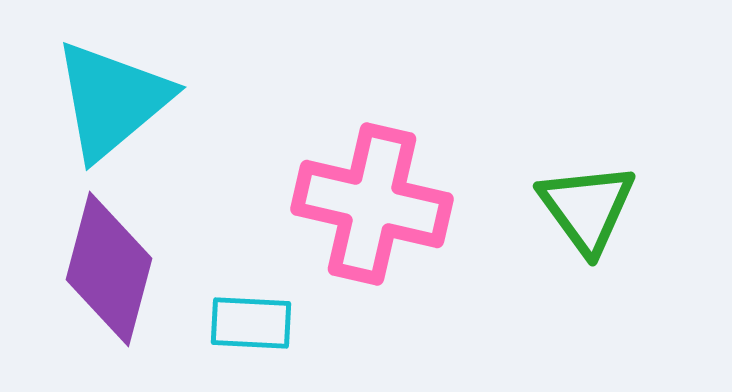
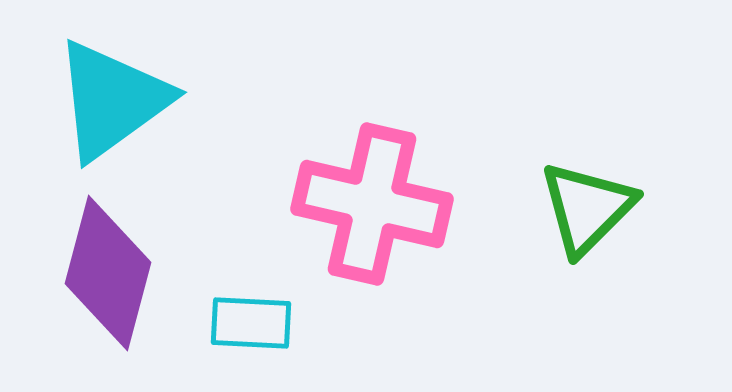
cyan triangle: rotated 4 degrees clockwise
green triangle: rotated 21 degrees clockwise
purple diamond: moved 1 px left, 4 px down
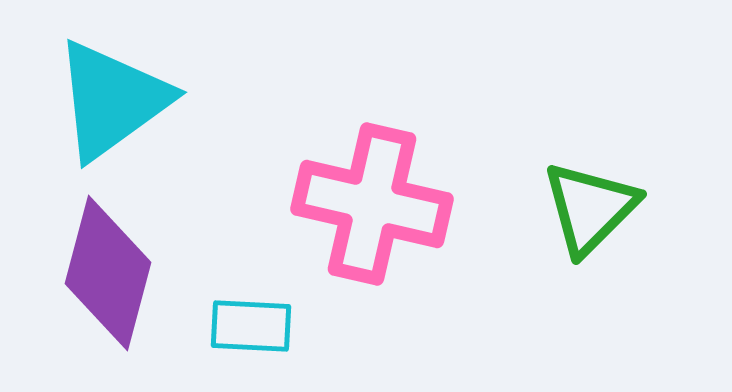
green triangle: moved 3 px right
cyan rectangle: moved 3 px down
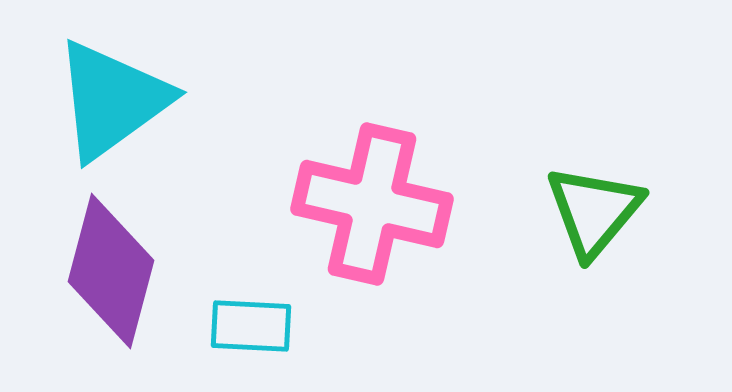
green triangle: moved 4 px right, 3 px down; rotated 5 degrees counterclockwise
purple diamond: moved 3 px right, 2 px up
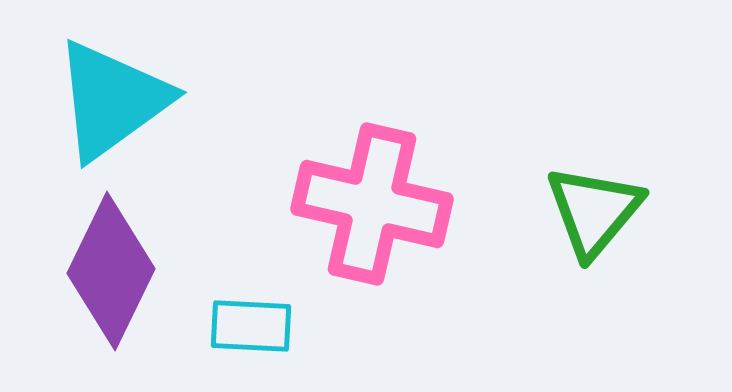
purple diamond: rotated 11 degrees clockwise
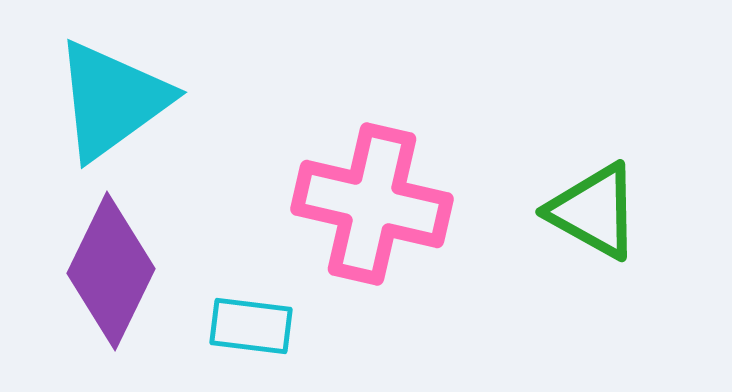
green triangle: rotated 41 degrees counterclockwise
cyan rectangle: rotated 4 degrees clockwise
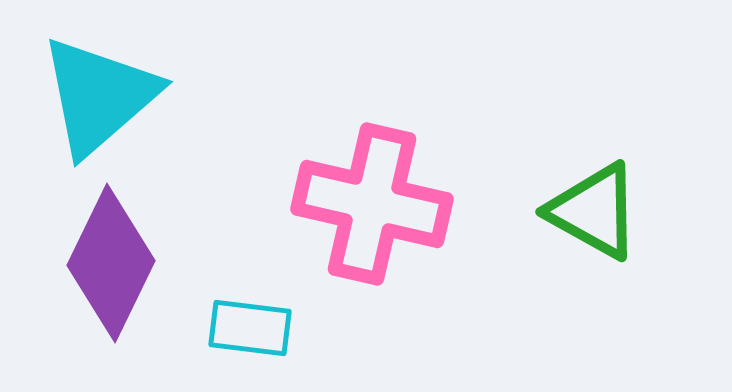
cyan triangle: moved 13 px left, 4 px up; rotated 5 degrees counterclockwise
purple diamond: moved 8 px up
cyan rectangle: moved 1 px left, 2 px down
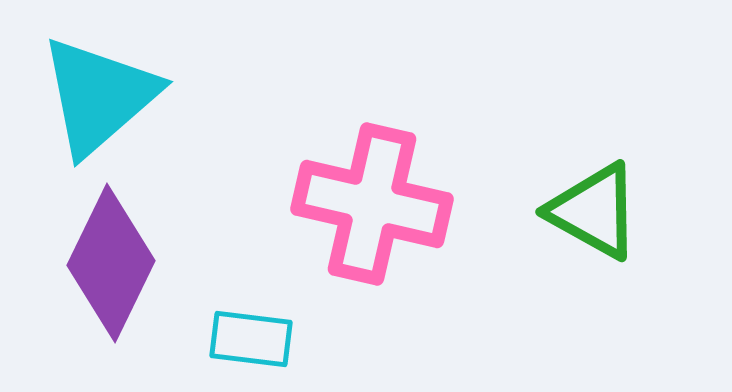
cyan rectangle: moved 1 px right, 11 px down
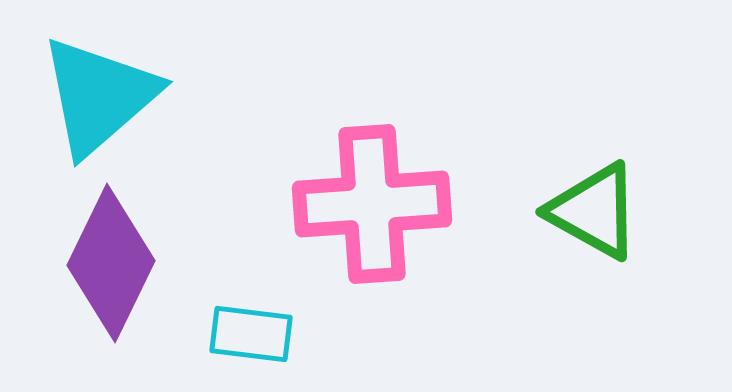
pink cross: rotated 17 degrees counterclockwise
cyan rectangle: moved 5 px up
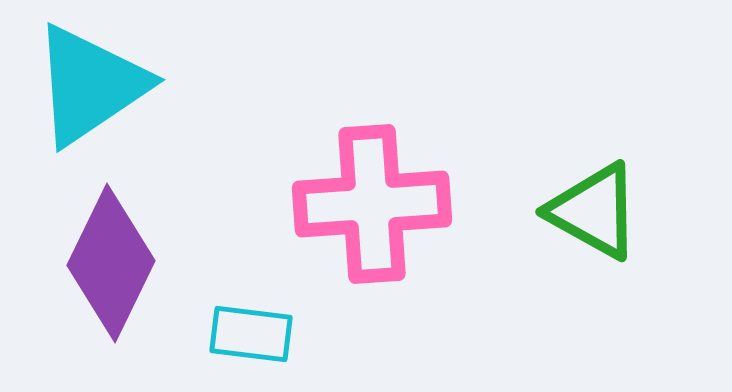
cyan triangle: moved 9 px left, 11 px up; rotated 7 degrees clockwise
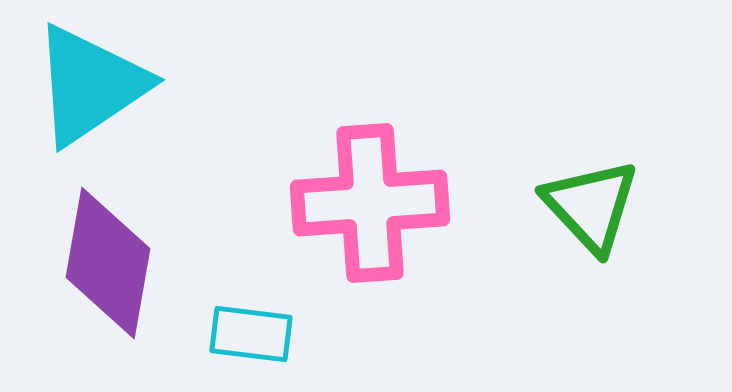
pink cross: moved 2 px left, 1 px up
green triangle: moved 3 px left, 5 px up; rotated 18 degrees clockwise
purple diamond: moved 3 px left; rotated 16 degrees counterclockwise
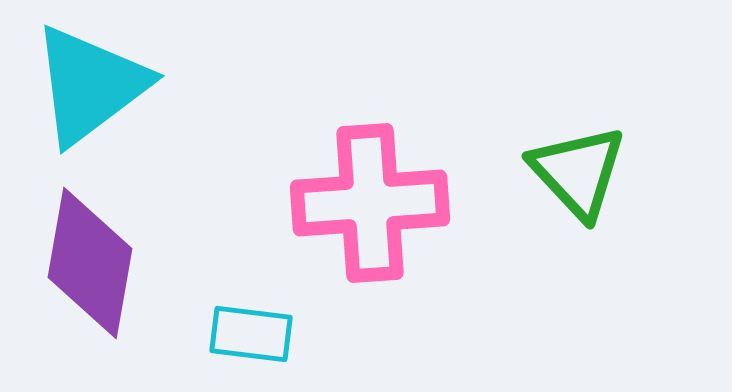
cyan triangle: rotated 3 degrees counterclockwise
green triangle: moved 13 px left, 34 px up
purple diamond: moved 18 px left
